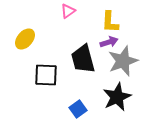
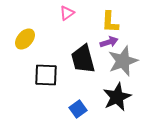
pink triangle: moved 1 px left, 2 px down
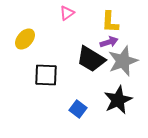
black trapezoid: moved 8 px right; rotated 44 degrees counterclockwise
black star: moved 1 px right, 3 px down
blue square: rotated 18 degrees counterclockwise
